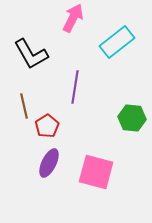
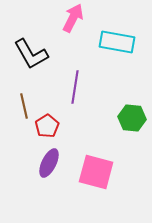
cyan rectangle: rotated 48 degrees clockwise
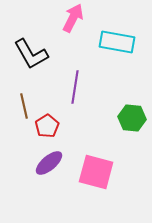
purple ellipse: rotated 24 degrees clockwise
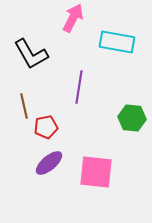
purple line: moved 4 px right
red pentagon: moved 1 px left, 1 px down; rotated 20 degrees clockwise
pink square: rotated 9 degrees counterclockwise
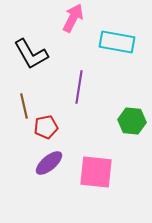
green hexagon: moved 3 px down
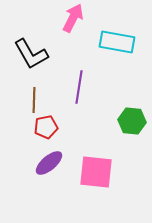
brown line: moved 10 px right, 6 px up; rotated 15 degrees clockwise
